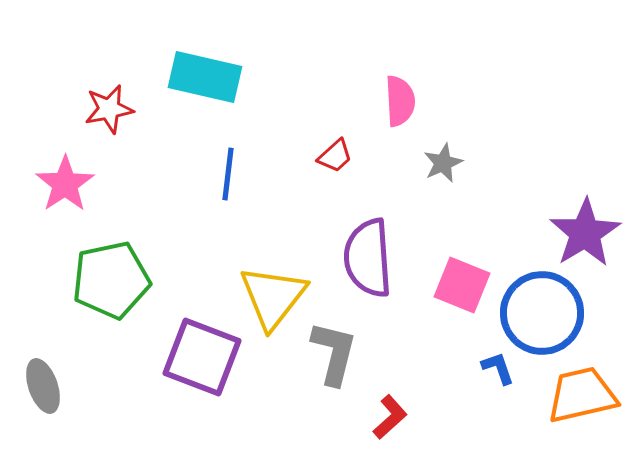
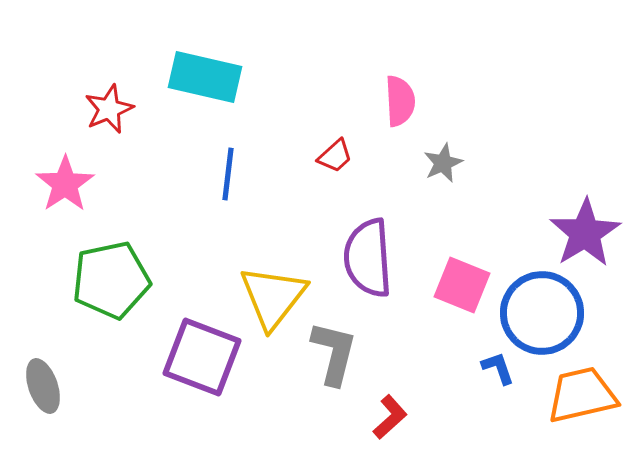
red star: rotated 12 degrees counterclockwise
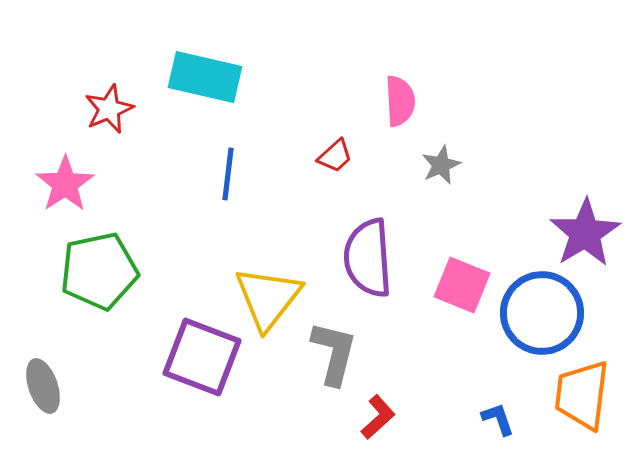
gray star: moved 2 px left, 2 px down
green pentagon: moved 12 px left, 9 px up
yellow triangle: moved 5 px left, 1 px down
blue L-shape: moved 51 px down
orange trapezoid: rotated 70 degrees counterclockwise
red L-shape: moved 12 px left
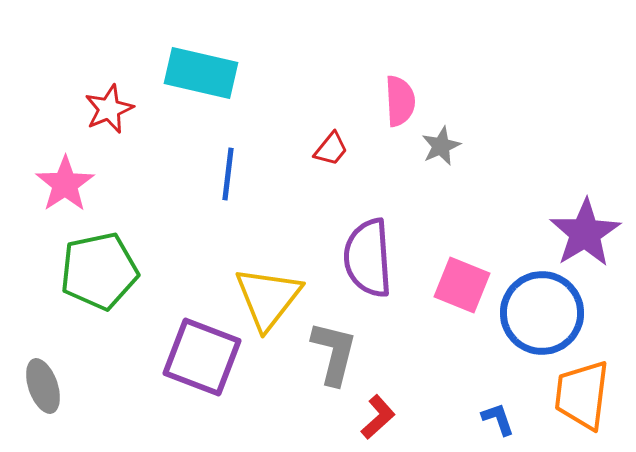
cyan rectangle: moved 4 px left, 4 px up
red trapezoid: moved 4 px left, 7 px up; rotated 9 degrees counterclockwise
gray star: moved 19 px up
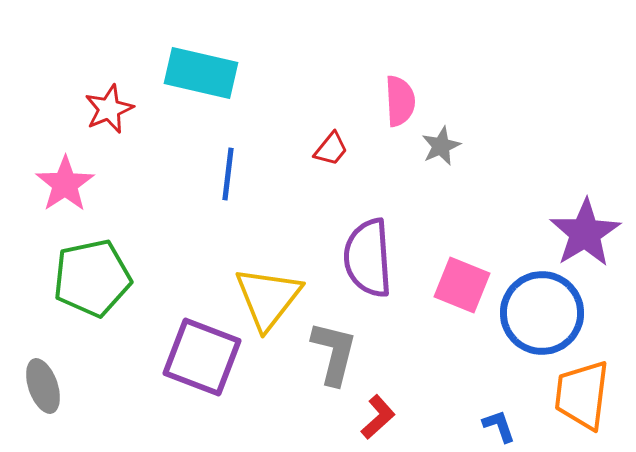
green pentagon: moved 7 px left, 7 px down
blue L-shape: moved 1 px right, 7 px down
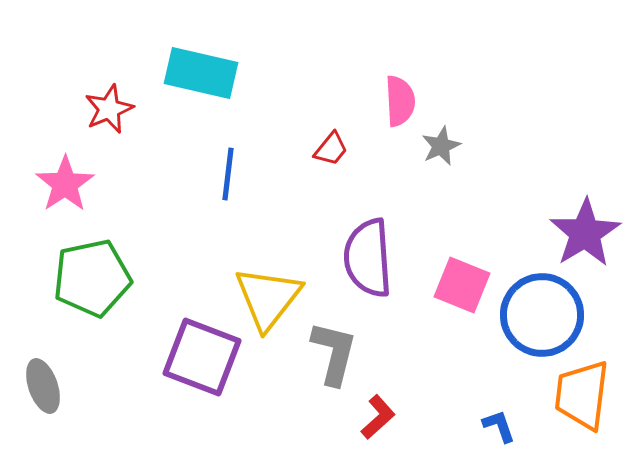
blue circle: moved 2 px down
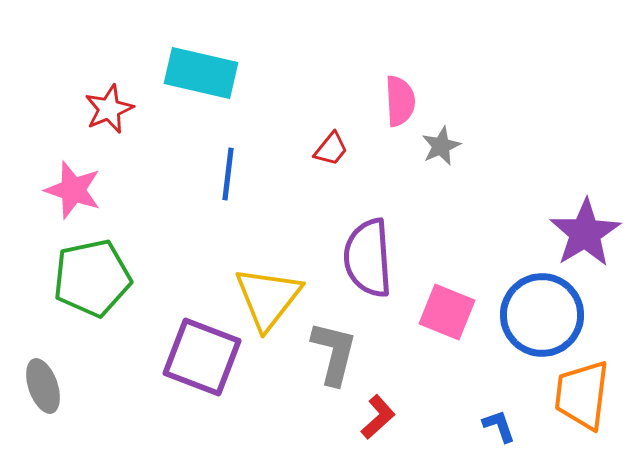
pink star: moved 8 px right, 6 px down; rotated 20 degrees counterclockwise
pink square: moved 15 px left, 27 px down
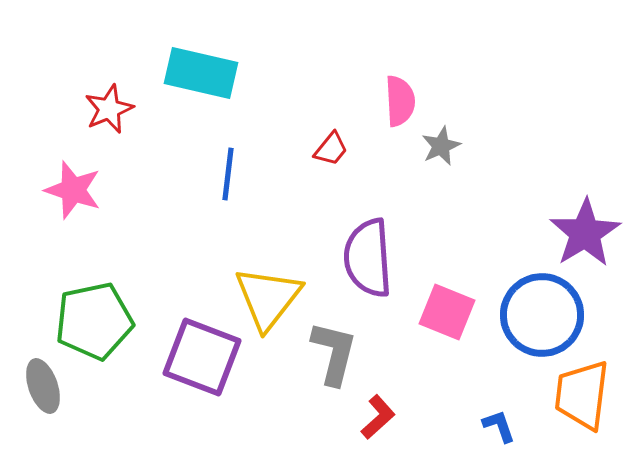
green pentagon: moved 2 px right, 43 px down
